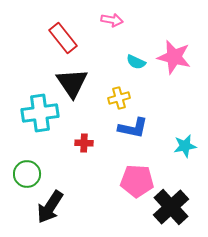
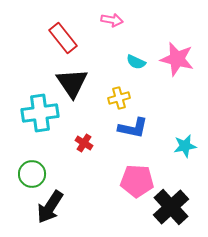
pink star: moved 3 px right, 2 px down
red cross: rotated 30 degrees clockwise
green circle: moved 5 px right
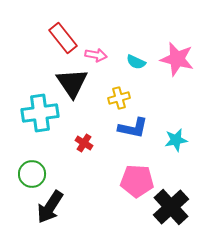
pink arrow: moved 16 px left, 35 px down
cyan star: moved 9 px left, 6 px up
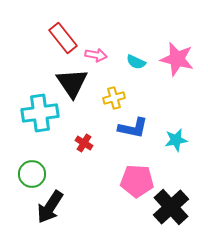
yellow cross: moved 5 px left
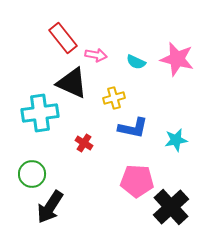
black triangle: rotated 32 degrees counterclockwise
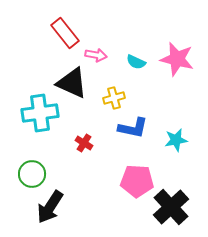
red rectangle: moved 2 px right, 5 px up
